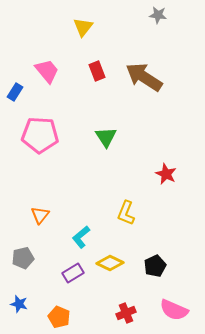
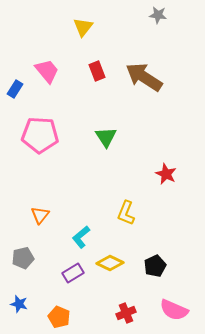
blue rectangle: moved 3 px up
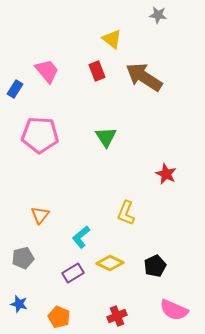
yellow triangle: moved 29 px right, 12 px down; rotated 30 degrees counterclockwise
red cross: moved 9 px left, 3 px down
